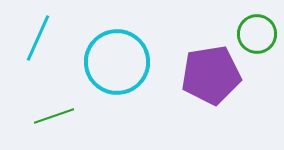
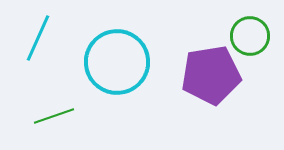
green circle: moved 7 px left, 2 px down
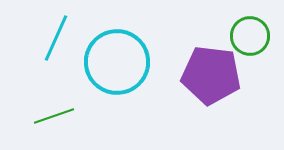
cyan line: moved 18 px right
purple pentagon: rotated 16 degrees clockwise
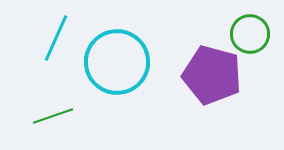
green circle: moved 2 px up
purple pentagon: moved 1 px right; rotated 8 degrees clockwise
green line: moved 1 px left
